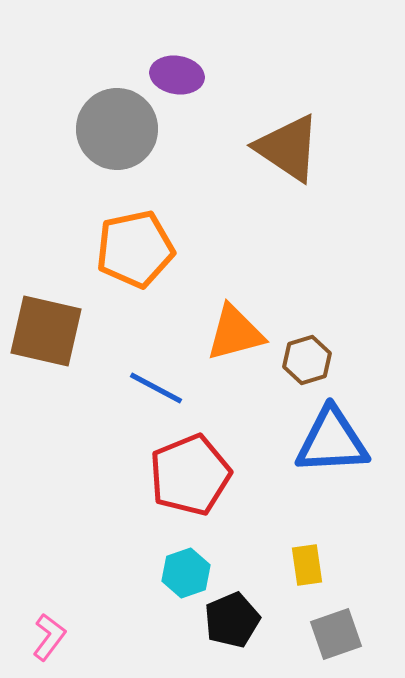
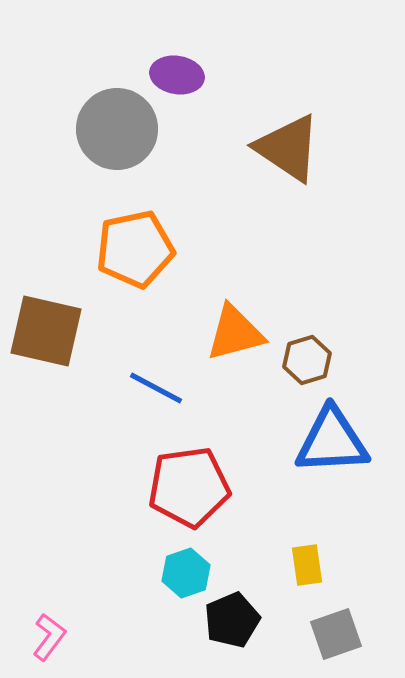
red pentagon: moved 1 px left, 12 px down; rotated 14 degrees clockwise
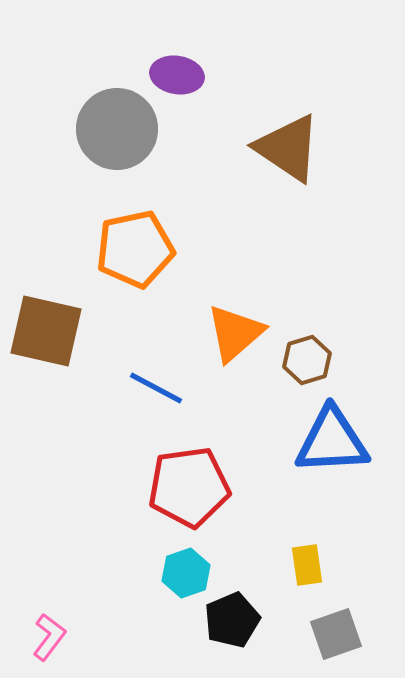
orange triangle: rotated 26 degrees counterclockwise
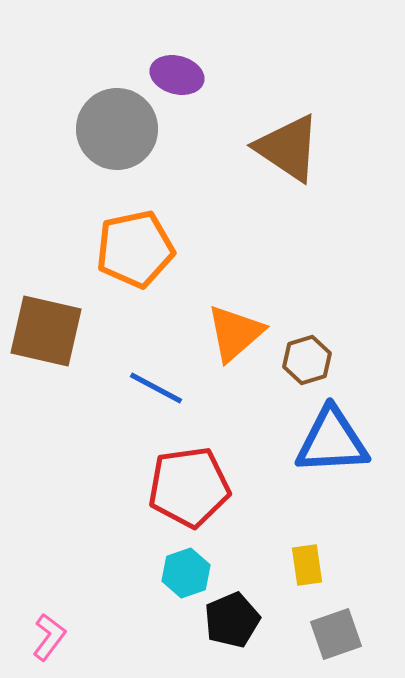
purple ellipse: rotated 6 degrees clockwise
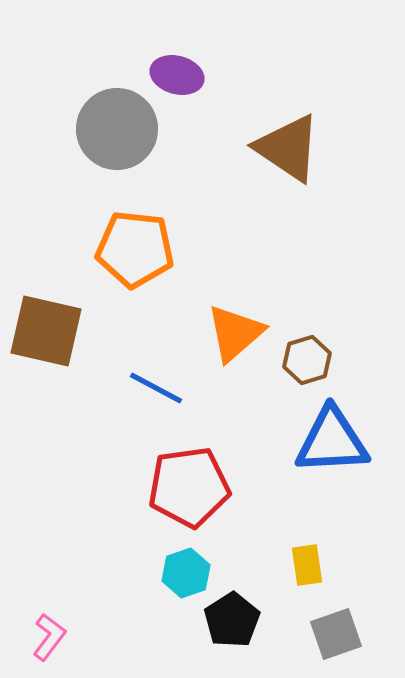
orange pentagon: rotated 18 degrees clockwise
black pentagon: rotated 10 degrees counterclockwise
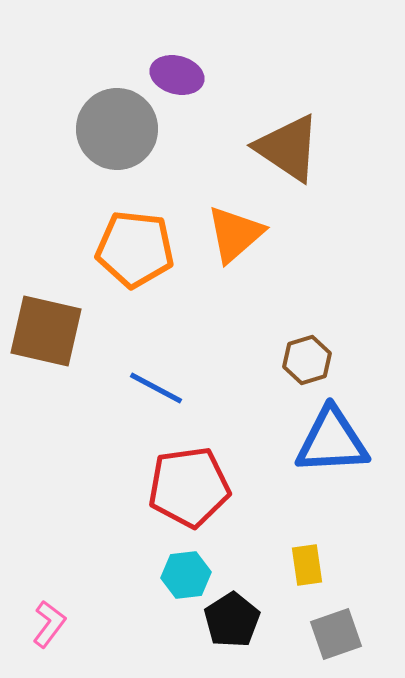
orange triangle: moved 99 px up
cyan hexagon: moved 2 px down; rotated 12 degrees clockwise
pink L-shape: moved 13 px up
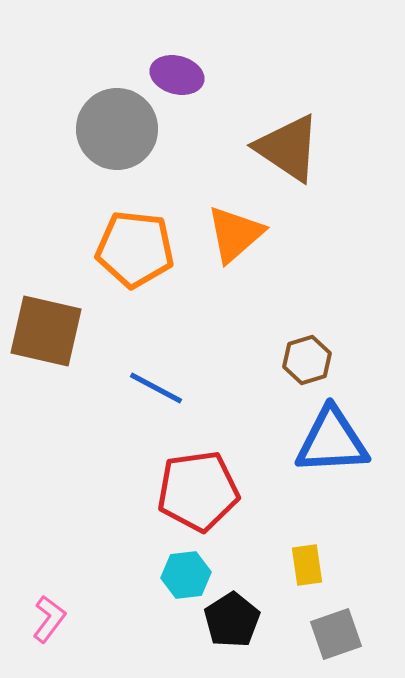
red pentagon: moved 9 px right, 4 px down
pink L-shape: moved 5 px up
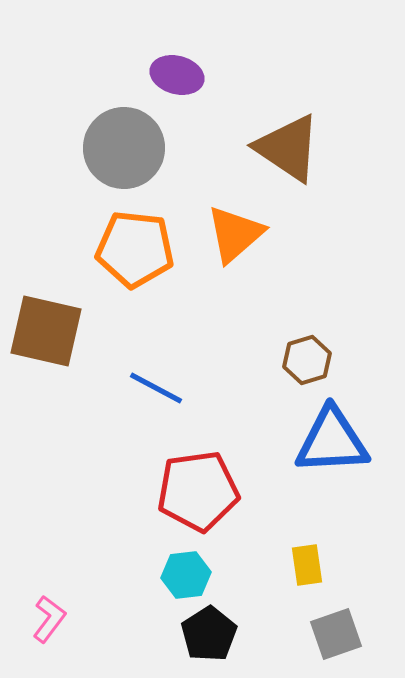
gray circle: moved 7 px right, 19 px down
black pentagon: moved 23 px left, 14 px down
